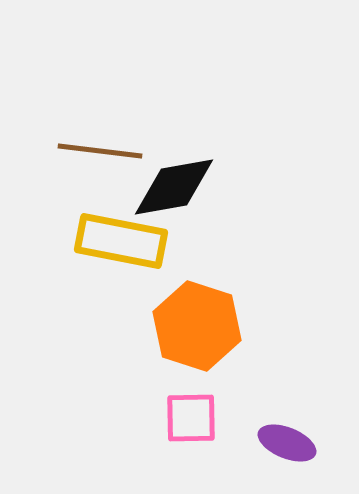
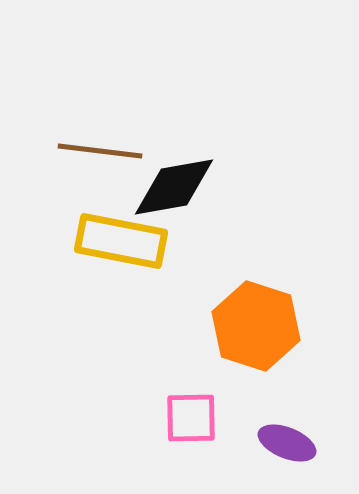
orange hexagon: moved 59 px right
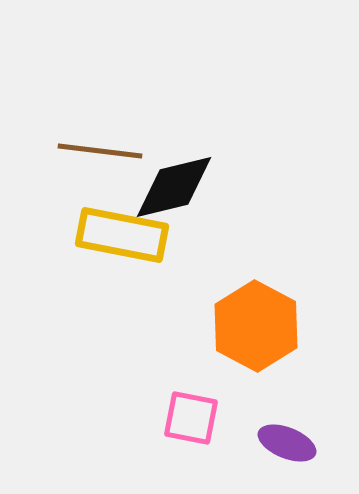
black diamond: rotated 4 degrees counterclockwise
yellow rectangle: moved 1 px right, 6 px up
orange hexagon: rotated 10 degrees clockwise
pink square: rotated 12 degrees clockwise
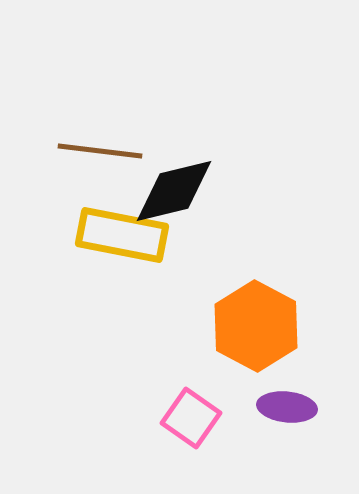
black diamond: moved 4 px down
pink square: rotated 24 degrees clockwise
purple ellipse: moved 36 px up; rotated 16 degrees counterclockwise
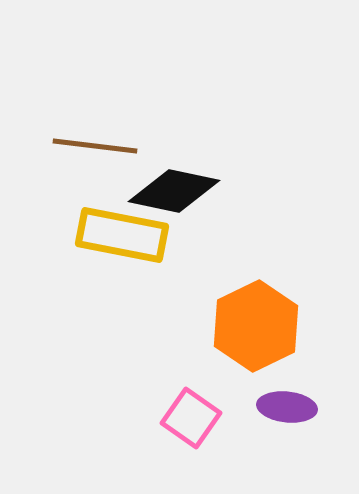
brown line: moved 5 px left, 5 px up
black diamond: rotated 26 degrees clockwise
orange hexagon: rotated 6 degrees clockwise
